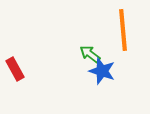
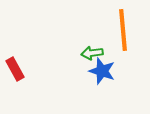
green arrow: moved 2 px right, 1 px up; rotated 45 degrees counterclockwise
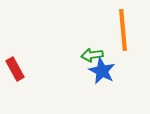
green arrow: moved 2 px down
blue star: rotated 8 degrees clockwise
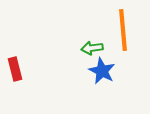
green arrow: moved 7 px up
red rectangle: rotated 15 degrees clockwise
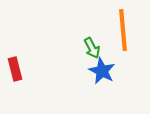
green arrow: rotated 110 degrees counterclockwise
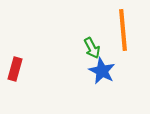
red rectangle: rotated 30 degrees clockwise
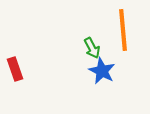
red rectangle: rotated 35 degrees counterclockwise
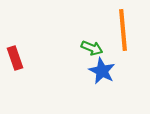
green arrow: rotated 40 degrees counterclockwise
red rectangle: moved 11 px up
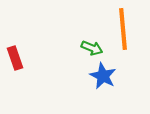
orange line: moved 1 px up
blue star: moved 1 px right, 5 px down
